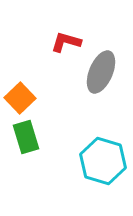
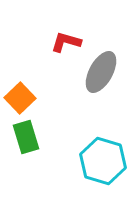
gray ellipse: rotated 6 degrees clockwise
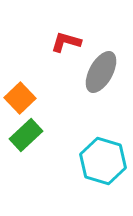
green rectangle: moved 2 px up; rotated 64 degrees clockwise
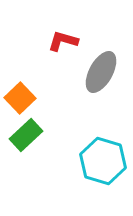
red L-shape: moved 3 px left, 1 px up
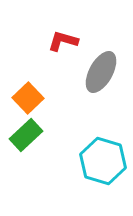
orange square: moved 8 px right
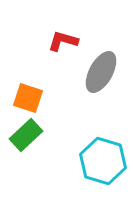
orange square: rotated 28 degrees counterclockwise
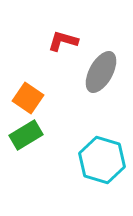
orange square: rotated 16 degrees clockwise
green rectangle: rotated 12 degrees clockwise
cyan hexagon: moved 1 px left, 1 px up
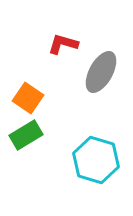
red L-shape: moved 3 px down
cyan hexagon: moved 6 px left
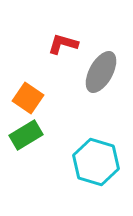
cyan hexagon: moved 2 px down
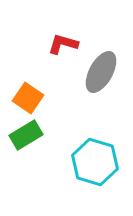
cyan hexagon: moved 1 px left
